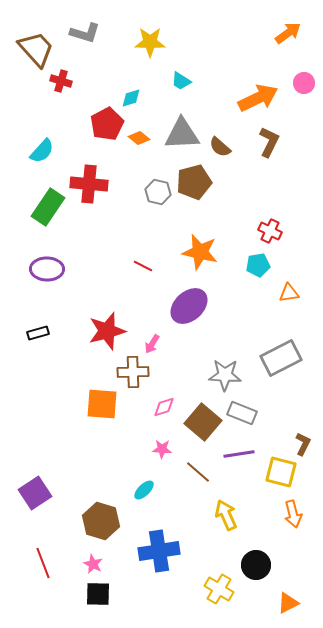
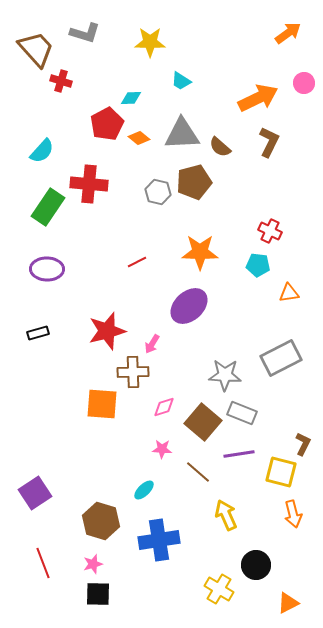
cyan diamond at (131, 98): rotated 15 degrees clockwise
orange star at (200, 252): rotated 12 degrees counterclockwise
cyan pentagon at (258, 265): rotated 15 degrees clockwise
red line at (143, 266): moved 6 px left, 4 px up; rotated 54 degrees counterclockwise
blue cross at (159, 551): moved 11 px up
pink star at (93, 564): rotated 30 degrees clockwise
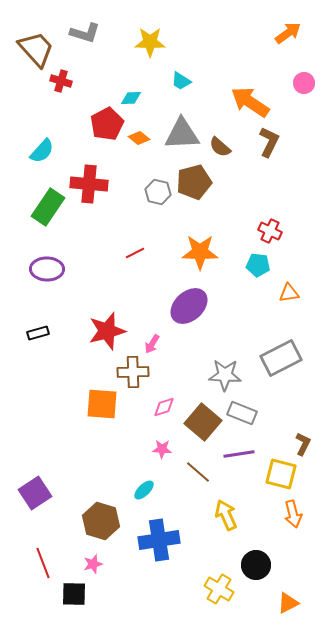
orange arrow at (258, 98): moved 8 px left, 4 px down; rotated 120 degrees counterclockwise
red line at (137, 262): moved 2 px left, 9 px up
yellow square at (281, 472): moved 2 px down
black square at (98, 594): moved 24 px left
